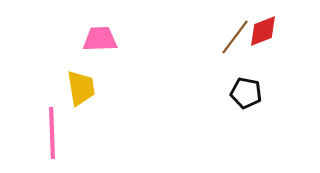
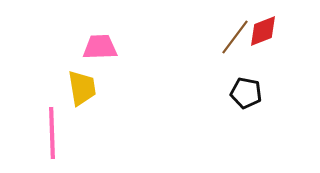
pink trapezoid: moved 8 px down
yellow trapezoid: moved 1 px right
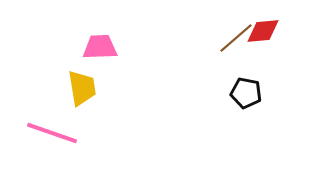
red diamond: rotated 16 degrees clockwise
brown line: moved 1 px right, 1 px down; rotated 12 degrees clockwise
pink line: rotated 69 degrees counterclockwise
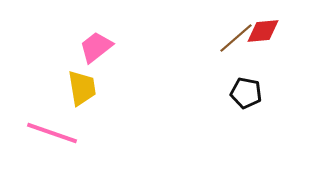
pink trapezoid: moved 4 px left; rotated 36 degrees counterclockwise
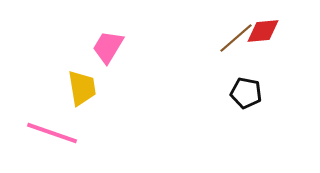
pink trapezoid: moved 12 px right; rotated 21 degrees counterclockwise
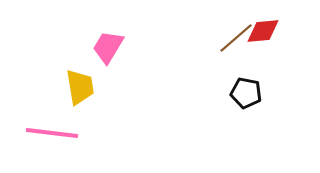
yellow trapezoid: moved 2 px left, 1 px up
pink line: rotated 12 degrees counterclockwise
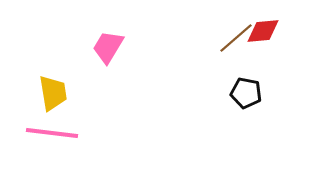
yellow trapezoid: moved 27 px left, 6 px down
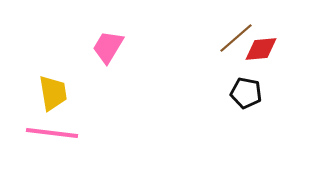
red diamond: moved 2 px left, 18 px down
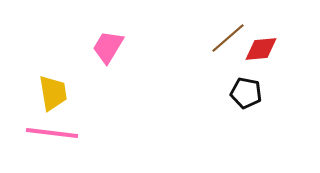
brown line: moved 8 px left
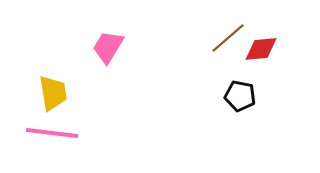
black pentagon: moved 6 px left, 3 px down
